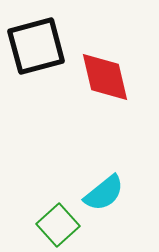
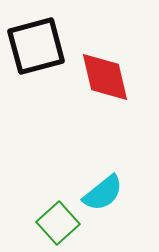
cyan semicircle: moved 1 px left
green square: moved 2 px up
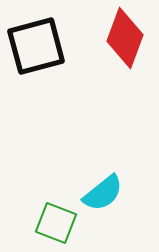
red diamond: moved 20 px right, 39 px up; rotated 34 degrees clockwise
green square: moved 2 px left; rotated 27 degrees counterclockwise
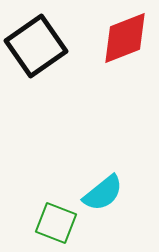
red diamond: rotated 48 degrees clockwise
black square: rotated 20 degrees counterclockwise
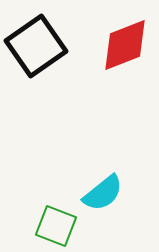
red diamond: moved 7 px down
green square: moved 3 px down
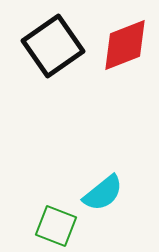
black square: moved 17 px right
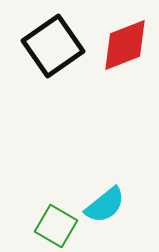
cyan semicircle: moved 2 px right, 12 px down
green square: rotated 9 degrees clockwise
